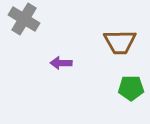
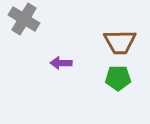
green pentagon: moved 13 px left, 10 px up
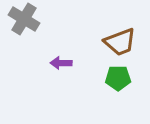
brown trapezoid: rotated 20 degrees counterclockwise
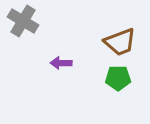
gray cross: moved 1 px left, 2 px down
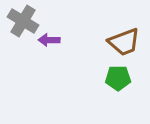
brown trapezoid: moved 4 px right
purple arrow: moved 12 px left, 23 px up
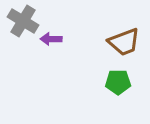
purple arrow: moved 2 px right, 1 px up
green pentagon: moved 4 px down
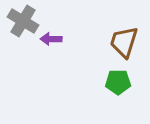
brown trapezoid: rotated 128 degrees clockwise
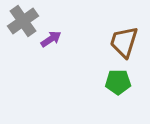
gray cross: rotated 24 degrees clockwise
purple arrow: rotated 145 degrees clockwise
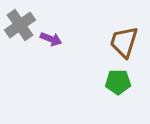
gray cross: moved 3 px left, 4 px down
purple arrow: rotated 55 degrees clockwise
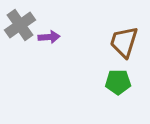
purple arrow: moved 2 px left, 2 px up; rotated 25 degrees counterclockwise
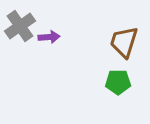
gray cross: moved 1 px down
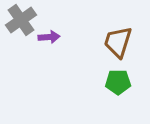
gray cross: moved 1 px right, 6 px up
brown trapezoid: moved 6 px left
